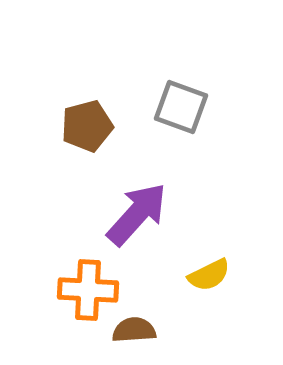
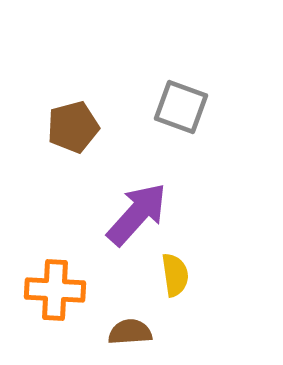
brown pentagon: moved 14 px left, 1 px down
yellow semicircle: moved 34 px left; rotated 72 degrees counterclockwise
orange cross: moved 33 px left
brown semicircle: moved 4 px left, 2 px down
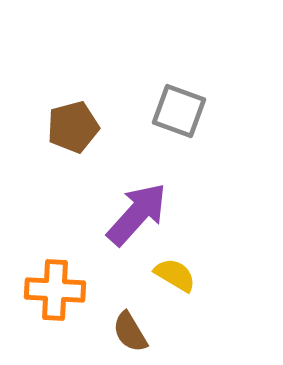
gray square: moved 2 px left, 4 px down
yellow semicircle: rotated 51 degrees counterclockwise
brown semicircle: rotated 117 degrees counterclockwise
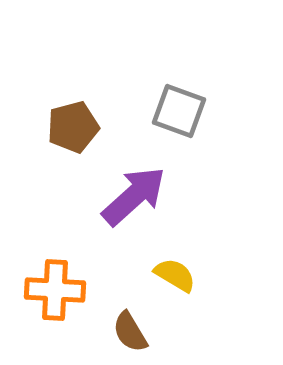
purple arrow: moved 3 px left, 18 px up; rotated 6 degrees clockwise
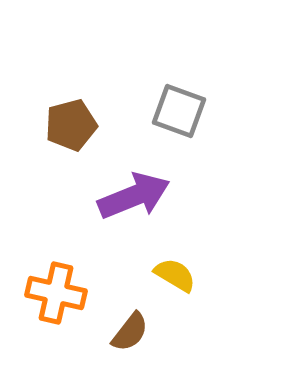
brown pentagon: moved 2 px left, 2 px up
purple arrow: rotated 20 degrees clockwise
orange cross: moved 1 px right, 3 px down; rotated 10 degrees clockwise
brown semicircle: rotated 111 degrees counterclockwise
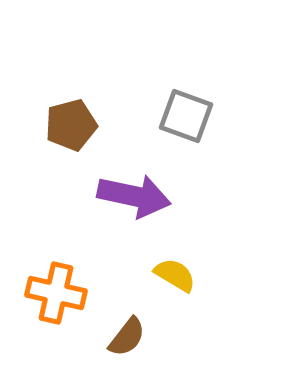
gray square: moved 7 px right, 5 px down
purple arrow: rotated 34 degrees clockwise
brown semicircle: moved 3 px left, 5 px down
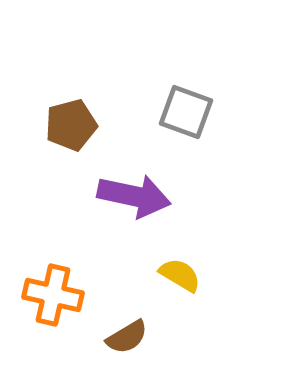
gray square: moved 4 px up
yellow semicircle: moved 5 px right
orange cross: moved 3 px left, 2 px down
brown semicircle: rotated 21 degrees clockwise
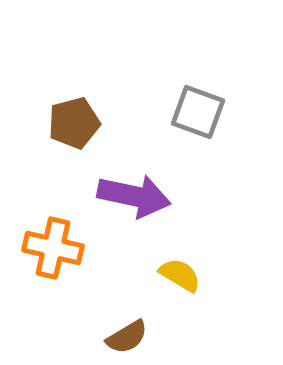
gray square: moved 12 px right
brown pentagon: moved 3 px right, 2 px up
orange cross: moved 47 px up
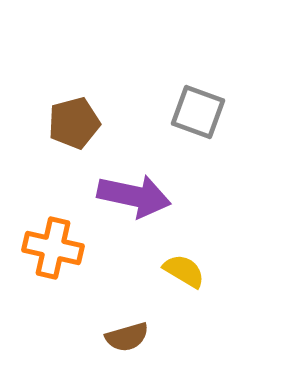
yellow semicircle: moved 4 px right, 4 px up
brown semicircle: rotated 15 degrees clockwise
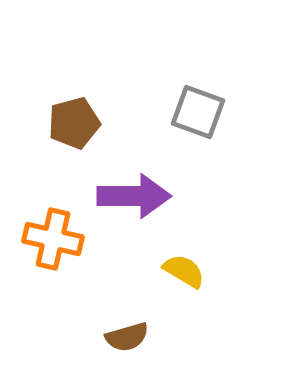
purple arrow: rotated 12 degrees counterclockwise
orange cross: moved 9 px up
